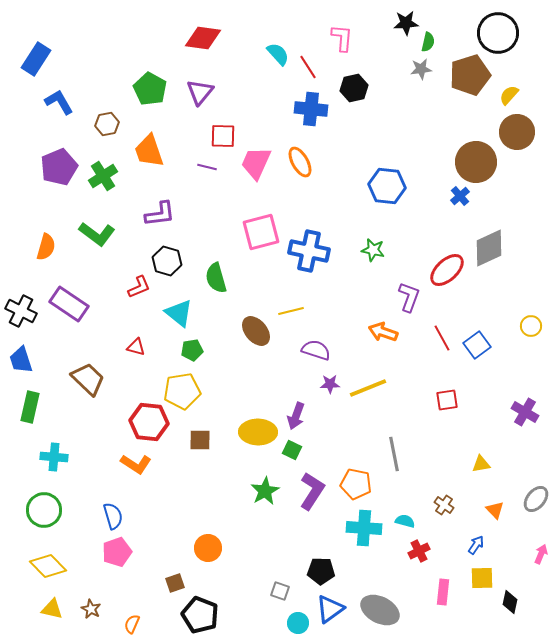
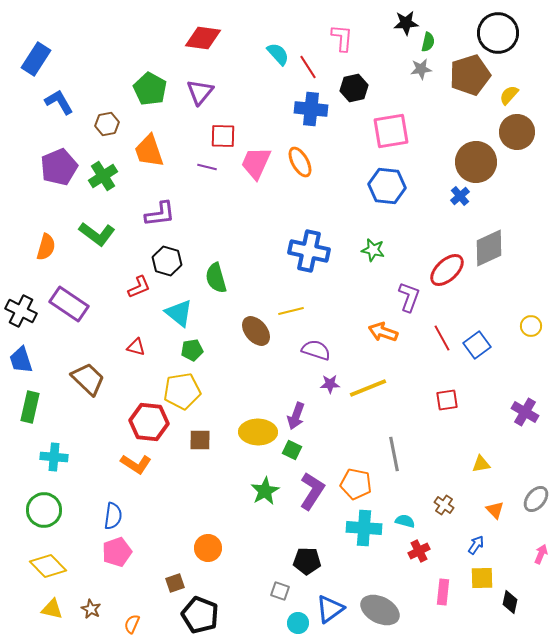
pink square at (261, 232): moved 130 px right, 101 px up; rotated 6 degrees clockwise
blue semicircle at (113, 516): rotated 24 degrees clockwise
black pentagon at (321, 571): moved 14 px left, 10 px up
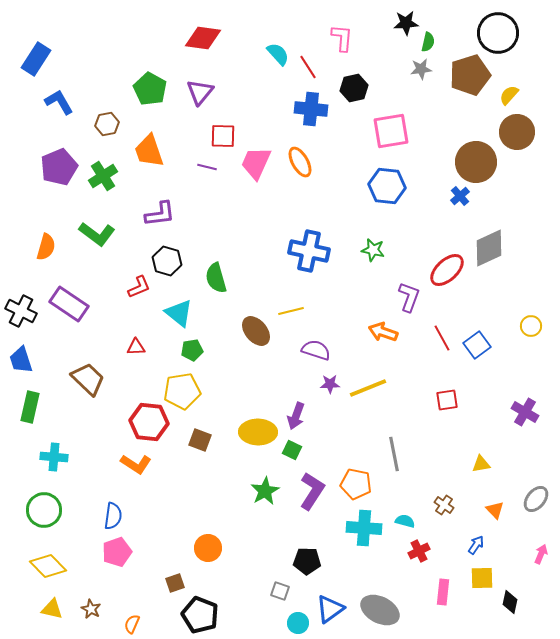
red triangle at (136, 347): rotated 18 degrees counterclockwise
brown square at (200, 440): rotated 20 degrees clockwise
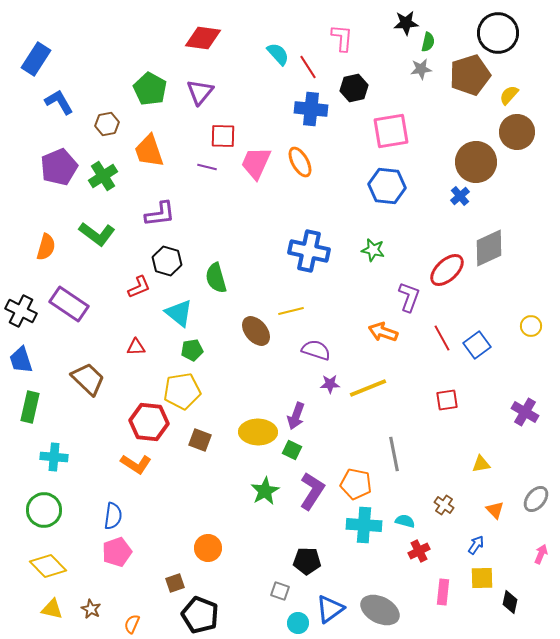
cyan cross at (364, 528): moved 3 px up
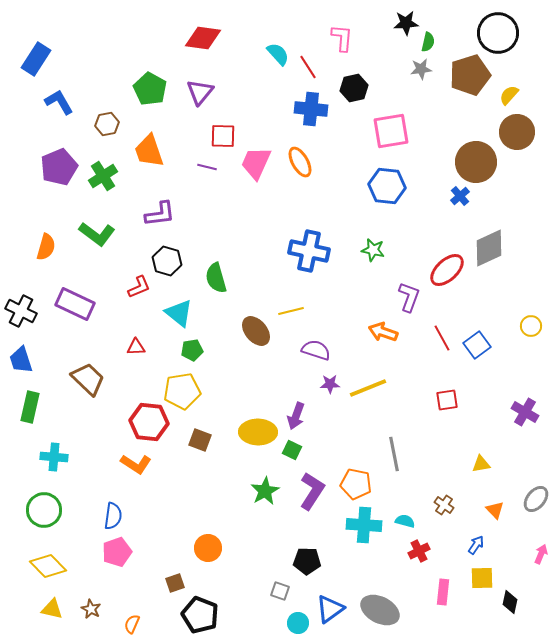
purple rectangle at (69, 304): moved 6 px right; rotated 9 degrees counterclockwise
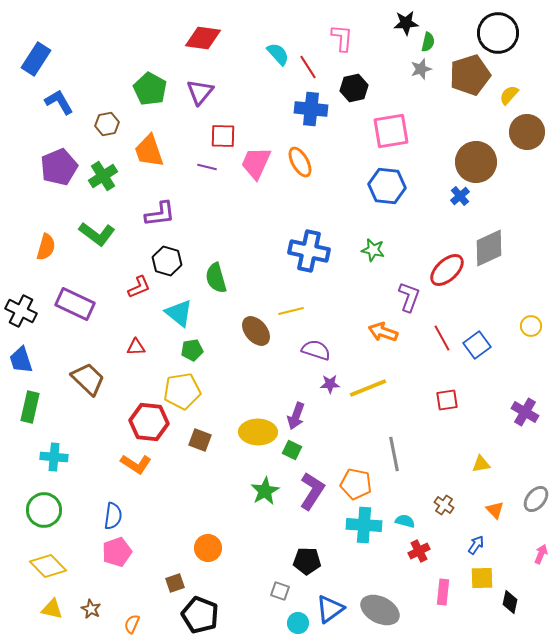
gray star at (421, 69): rotated 10 degrees counterclockwise
brown circle at (517, 132): moved 10 px right
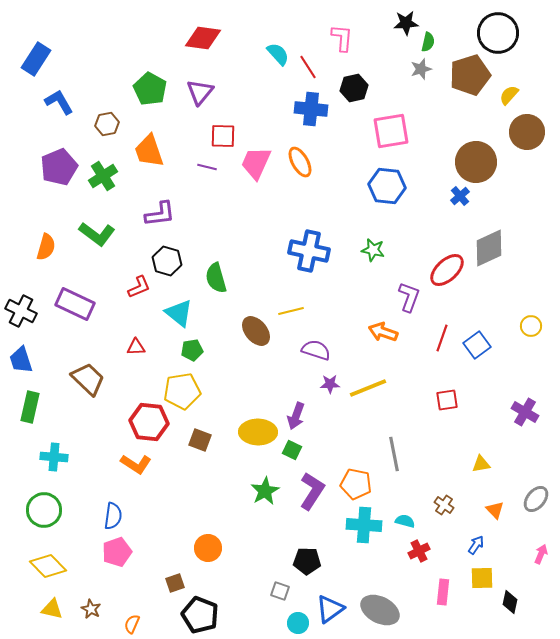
red line at (442, 338): rotated 48 degrees clockwise
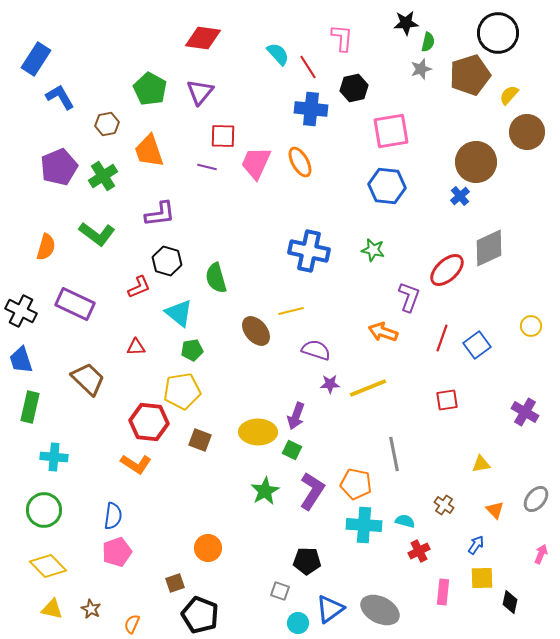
blue L-shape at (59, 102): moved 1 px right, 5 px up
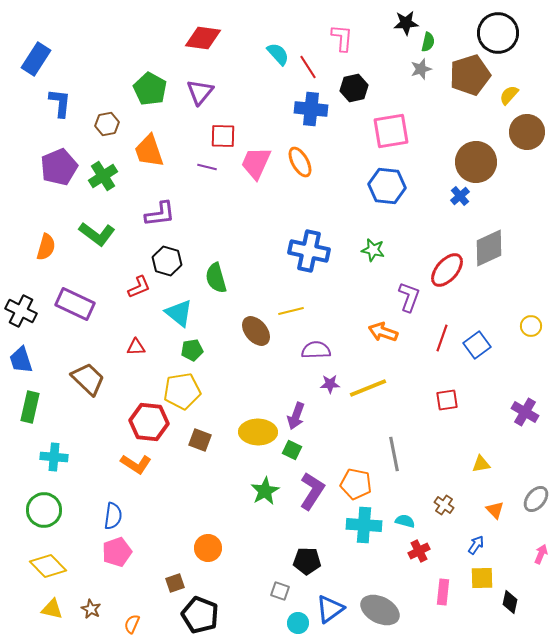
blue L-shape at (60, 97): moved 6 px down; rotated 36 degrees clockwise
red ellipse at (447, 270): rotated 6 degrees counterclockwise
purple semicircle at (316, 350): rotated 20 degrees counterclockwise
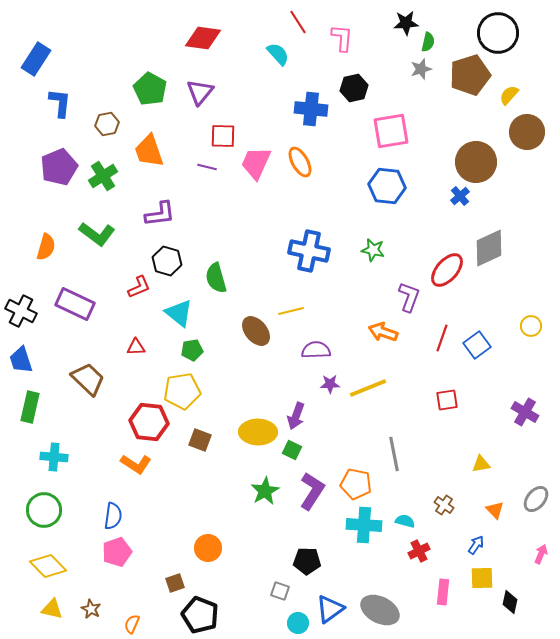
red line at (308, 67): moved 10 px left, 45 px up
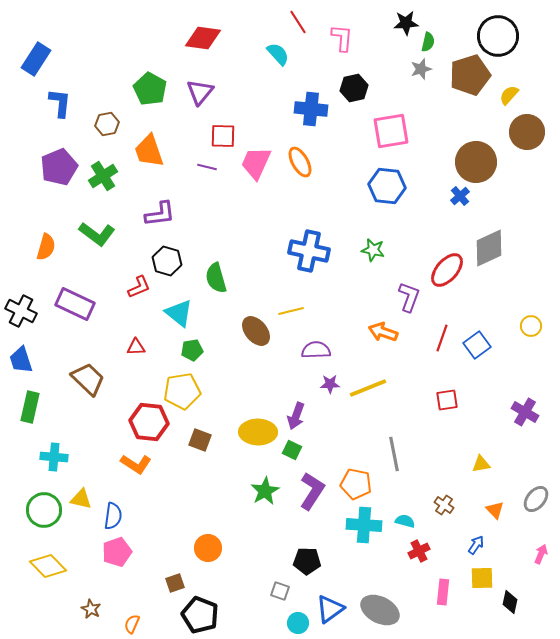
black circle at (498, 33): moved 3 px down
yellow triangle at (52, 609): moved 29 px right, 110 px up
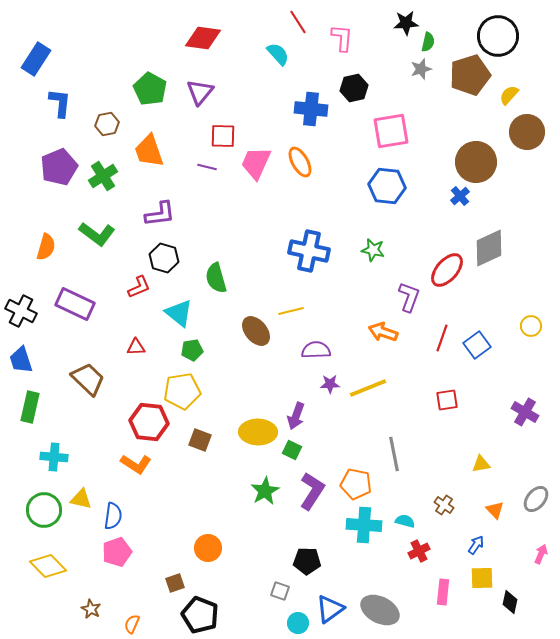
black hexagon at (167, 261): moved 3 px left, 3 px up
